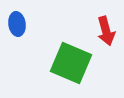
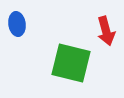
green square: rotated 9 degrees counterclockwise
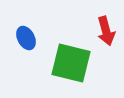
blue ellipse: moved 9 px right, 14 px down; rotated 20 degrees counterclockwise
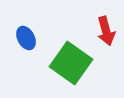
green square: rotated 21 degrees clockwise
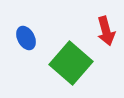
green square: rotated 6 degrees clockwise
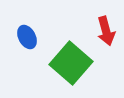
blue ellipse: moved 1 px right, 1 px up
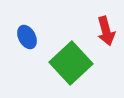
green square: rotated 6 degrees clockwise
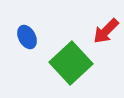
red arrow: rotated 60 degrees clockwise
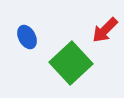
red arrow: moved 1 px left, 1 px up
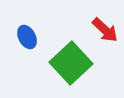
red arrow: rotated 92 degrees counterclockwise
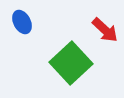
blue ellipse: moved 5 px left, 15 px up
